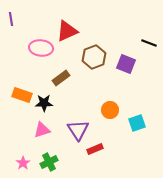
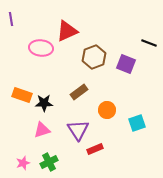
brown rectangle: moved 18 px right, 14 px down
orange circle: moved 3 px left
pink star: rotated 16 degrees clockwise
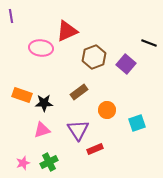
purple line: moved 3 px up
purple square: rotated 18 degrees clockwise
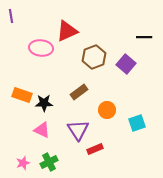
black line: moved 5 px left, 6 px up; rotated 21 degrees counterclockwise
pink triangle: rotated 42 degrees clockwise
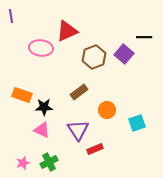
purple square: moved 2 px left, 10 px up
black star: moved 4 px down
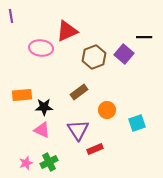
orange rectangle: rotated 24 degrees counterclockwise
pink star: moved 3 px right
